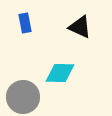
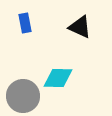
cyan diamond: moved 2 px left, 5 px down
gray circle: moved 1 px up
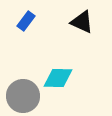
blue rectangle: moved 1 px right, 2 px up; rotated 48 degrees clockwise
black triangle: moved 2 px right, 5 px up
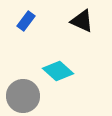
black triangle: moved 1 px up
cyan diamond: moved 7 px up; rotated 40 degrees clockwise
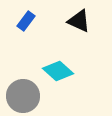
black triangle: moved 3 px left
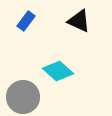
gray circle: moved 1 px down
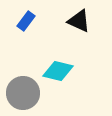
cyan diamond: rotated 28 degrees counterclockwise
gray circle: moved 4 px up
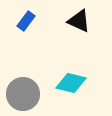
cyan diamond: moved 13 px right, 12 px down
gray circle: moved 1 px down
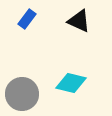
blue rectangle: moved 1 px right, 2 px up
gray circle: moved 1 px left
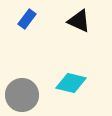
gray circle: moved 1 px down
